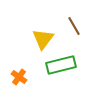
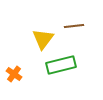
brown line: rotated 66 degrees counterclockwise
orange cross: moved 5 px left, 3 px up
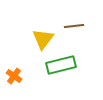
orange cross: moved 2 px down
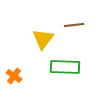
brown line: moved 1 px up
green rectangle: moved 4 px right, 2 px down; rotated 16 degrees clockwise
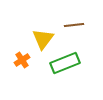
green rectangle: moved 4 px up; rotated 24 degrees counterclockwise
orange cross: moved 8 px right, 16 px up; rotated 21 degrees clockwise
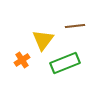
brown line: moved 1 px right, 1 px down
yellow triangle: moved 1 px down
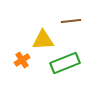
brown line: moved 4 px left, 5 px up
yellow triangle: rotated 50 degrees clockwise
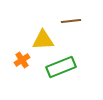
green rectangle: moved 4 px left, 4 px down
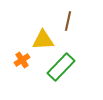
brown line: moved 3 px left; rotated 72 degrees counterclockwise
green rectangle: rotated 24 degrees counterclockwise
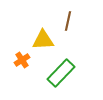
green rectangle: moved 6 px down
